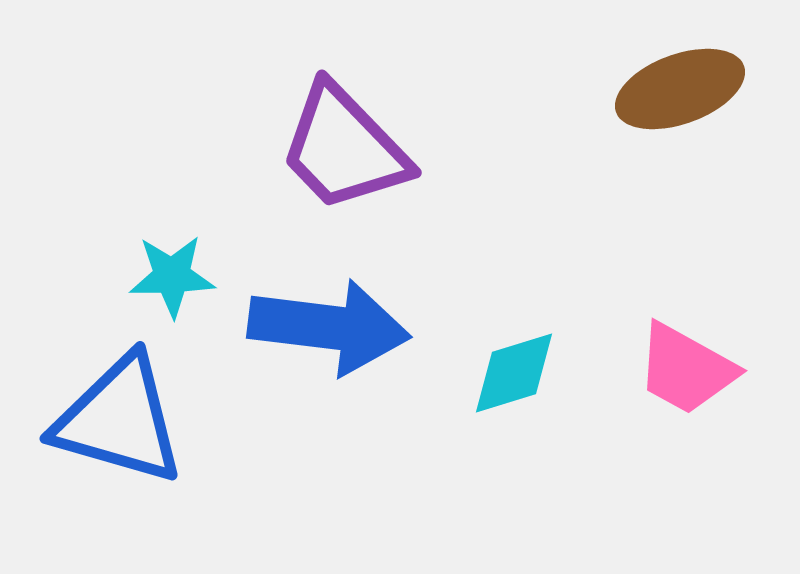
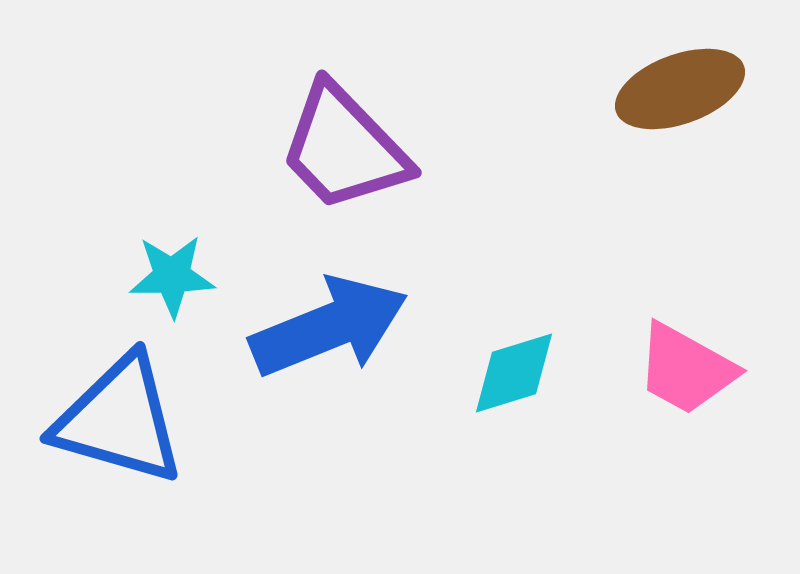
blue arrow: rotated 29 degrees counterclockwise
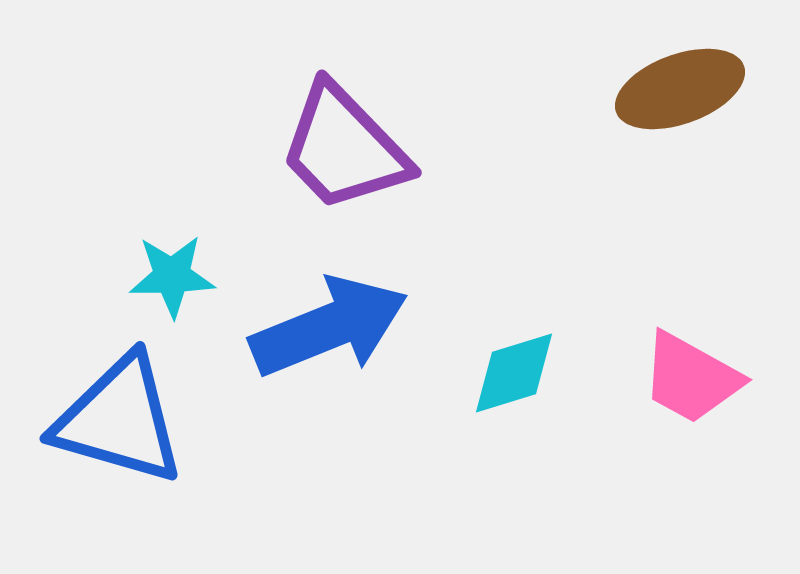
pink trapezoid: moved 5 px right, 9 px down
